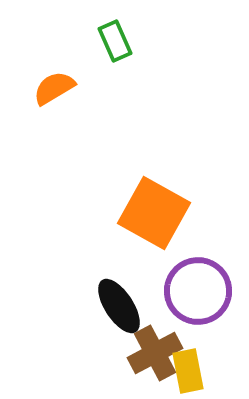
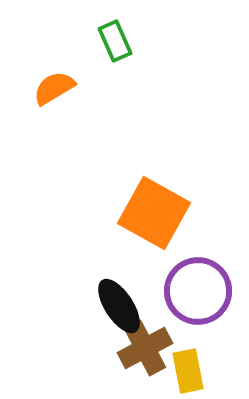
brown cross: moved 10 px left, 5 px up
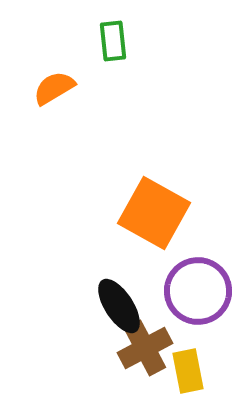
green rectangle: moved 2 px left; rotated 18 degrees clockwise
